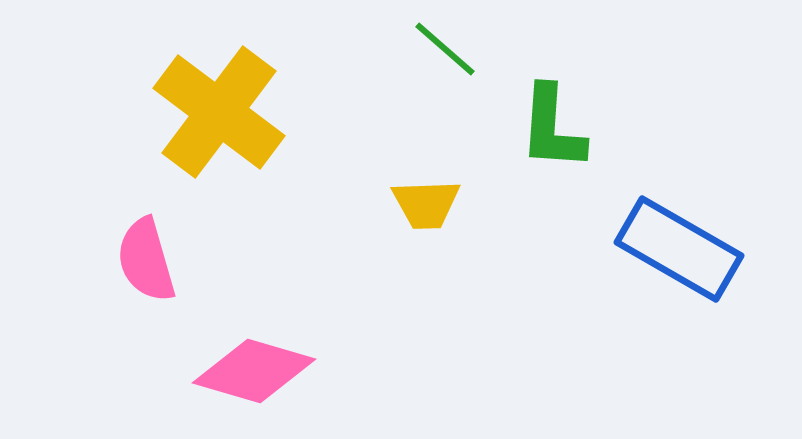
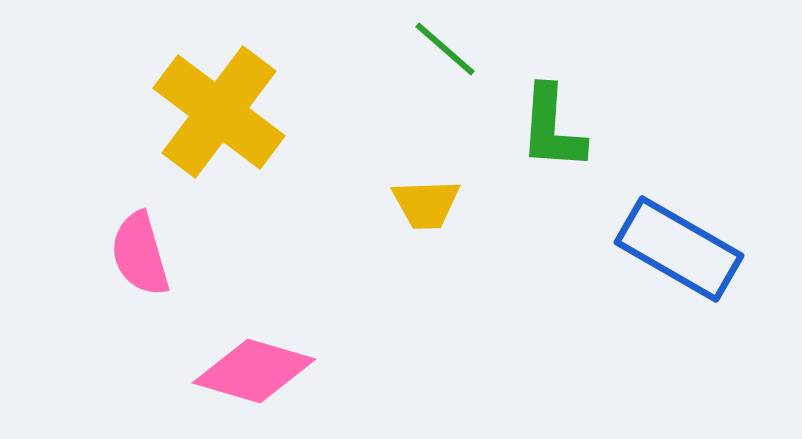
pink semicircle: moved 6 px left, 6 px up
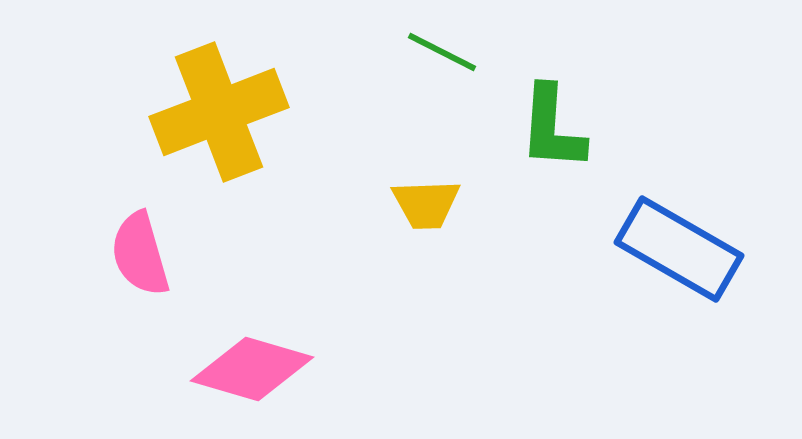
green line: moved 3 px left, 3 px down; rotated 14 degrees counterclockwise
yellow cross: rotated 32 degrees clockwise
pink diamond: moved 2 px left, 2 px up
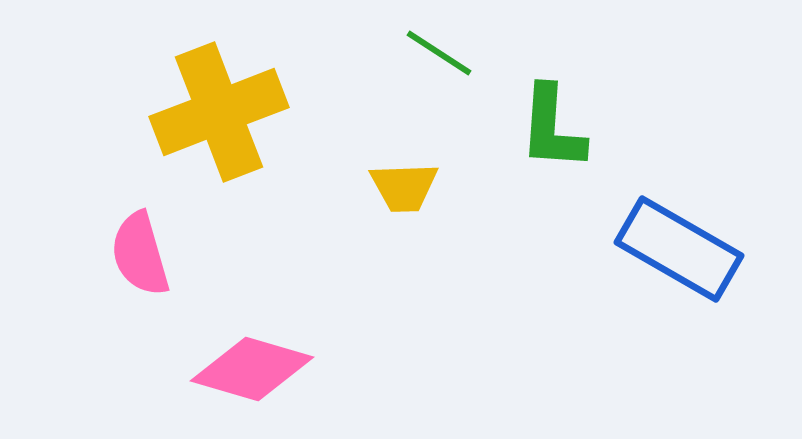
green line: moved 3 px left, 1 px down; rotated 6 degrees clockwise
yellow trapezoid: moved 22 px left, 17 px up
